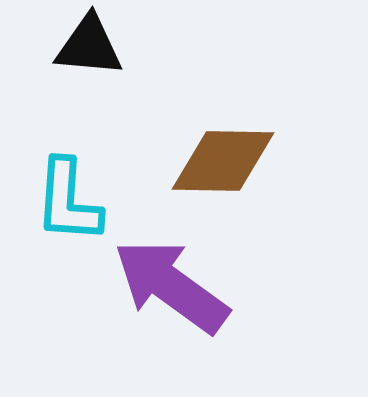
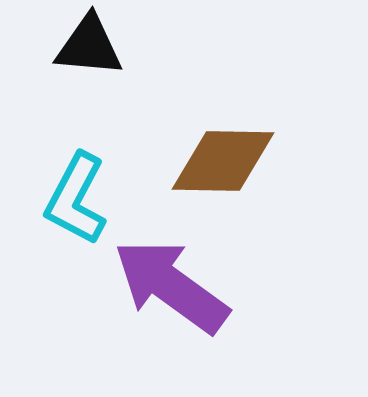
cyan L-shape: moved 8 px right, 2 px up; rotated 24 degrees clockwise
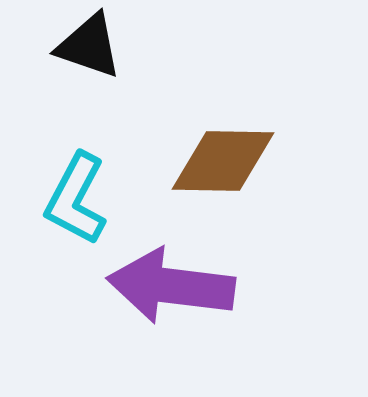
black triangle: rotated 14 degrees clockwise
purple arrow: rotated 29 degrees counterclockwise
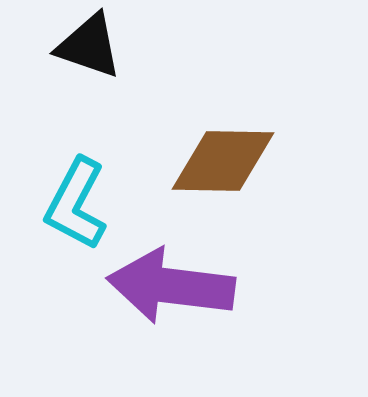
cyan L-shape: moved 5 px down
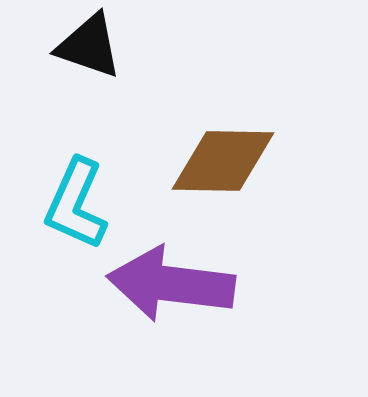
cyan L-shape: rotated 4 degrees counterclockwise
purple arrow: moved 2 px up
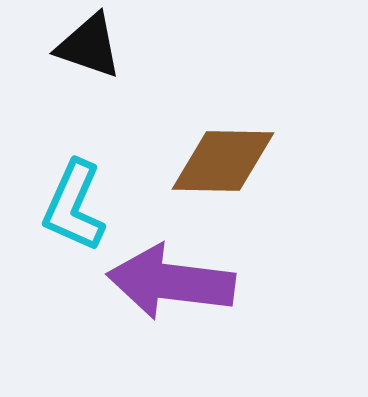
cyan L-shape: moved 2 px left, 2 px down
purple arrow: moved 2 px up
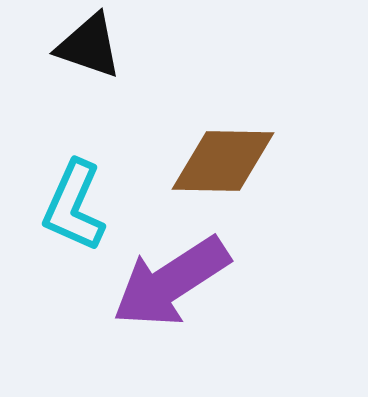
purple arrow: rotated 40 degrees counterclockwise
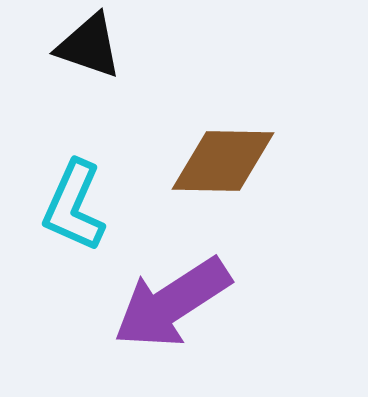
purple arrow: moved 1 px right, 21 px down
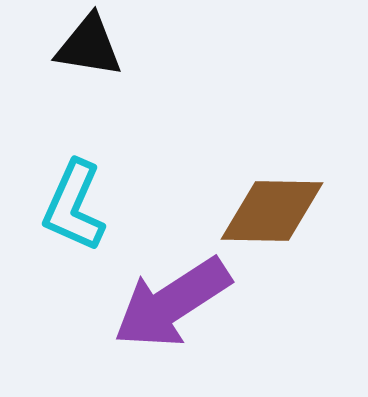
black triangle: rotated 10 degrees counterclockwise
brown diamond: moved 49 px right, 50 px down
